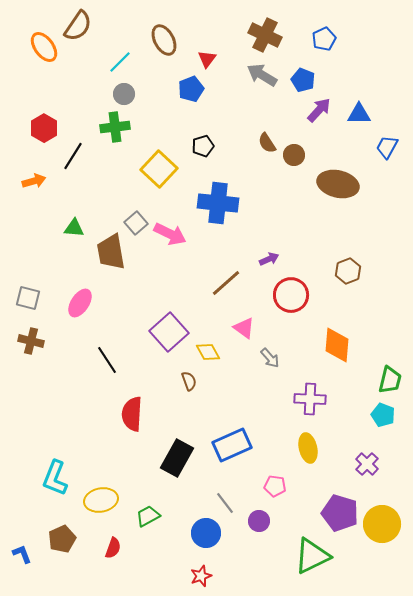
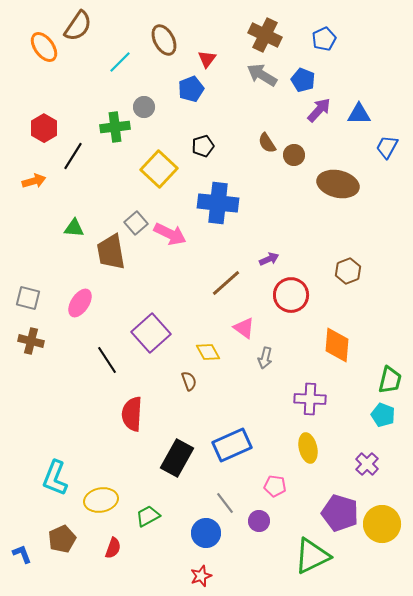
gray circle at (124, 94): moved 20 px right, 13 px down
purple square at (169, 332): moved 18 px left, 1 px down
gray arrow at (270, 358): moved 5 px left; rotated 55 degrees clockwise
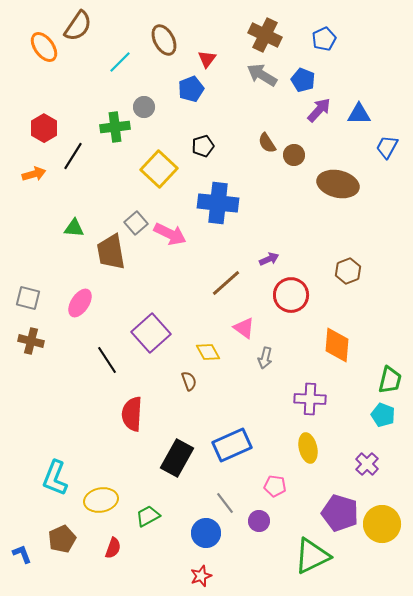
orange arrow at (34, 181): moved 7 px up
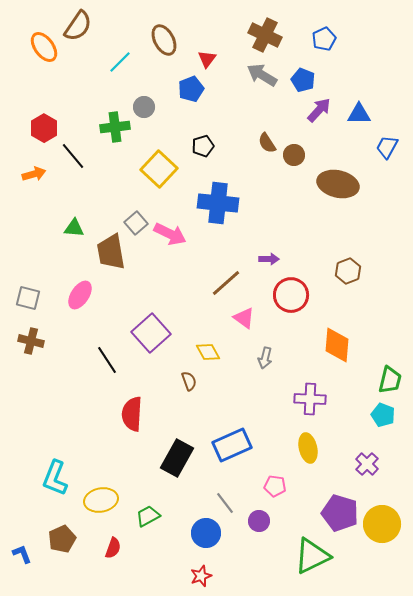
black line at (73, 156): rotated 72 degrees counterclockwise
purple arrow at (269, 259): rotated 24 degrees clockwise
pink ellipse at (80, 303): moved 8 px up
pink triangle at (244, 328): moved 10 px up
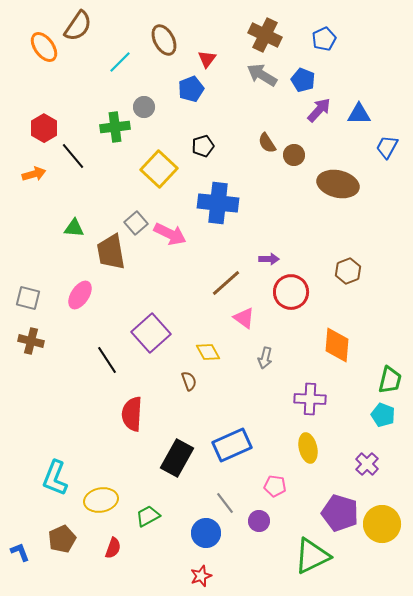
red circle at (291, 295): moved 3 px up
blue L-shape at (22, 554): moved 2 px left, 2 px up
